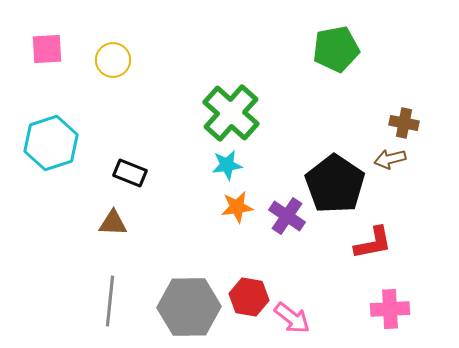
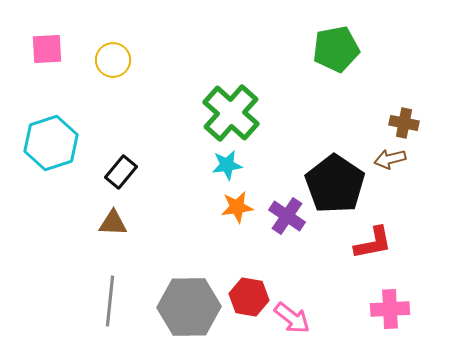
black rectangle: moved 9 px left, 1 px up; rotated 72 degrees counterclockwise
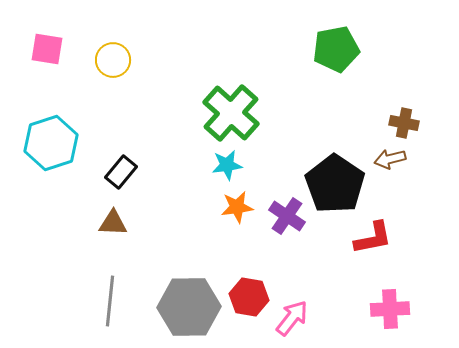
pink square: rotated 12 degrees clockwise
red L-shape: moved 5 px up
pink arrow: rotated 90 degrees counterclockwise
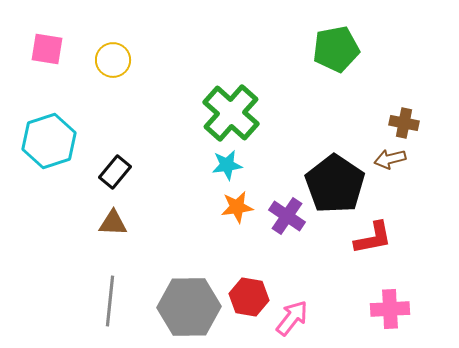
cyan hexagon: moved 2 px left, 2 px up
black rectangle: moved 6 px left
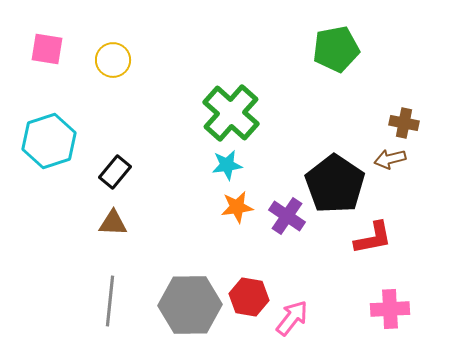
gray hexagon: moved 1 px right, 2 px up
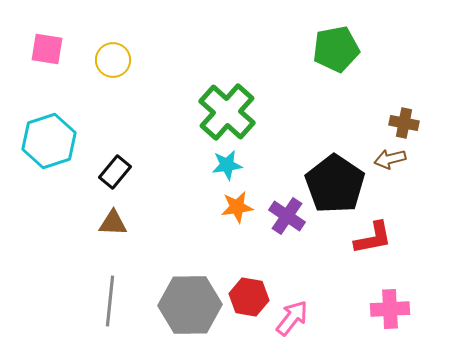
green cross: moved 4 px left, 1 px up
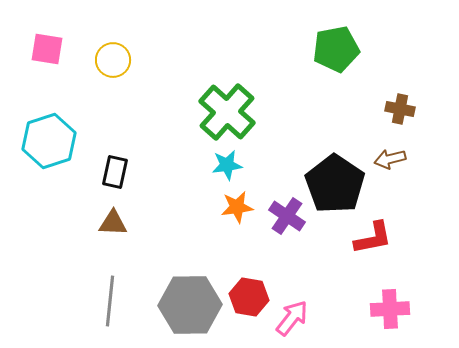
brown cross: moved 4 px left, 14 px up
black rectangle: rotated 28 degrees counterclockwise
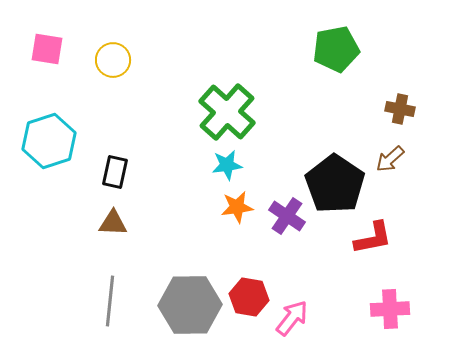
brown arrow: rotated 28 degrees counterclockwise
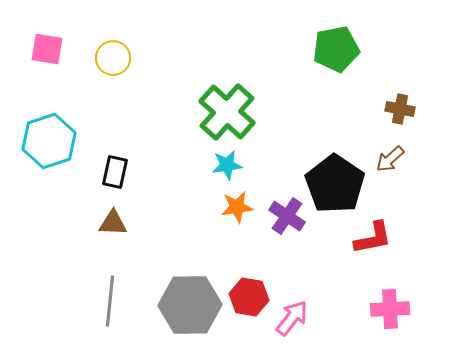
yellow circle: moved 2 px up
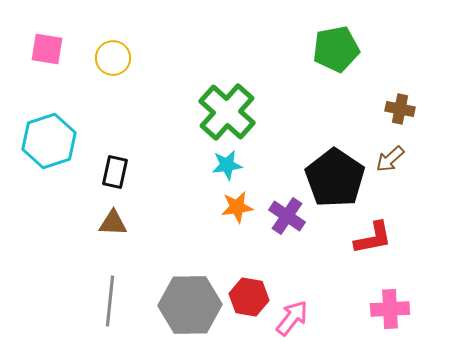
black pentagon: moved 6 px up
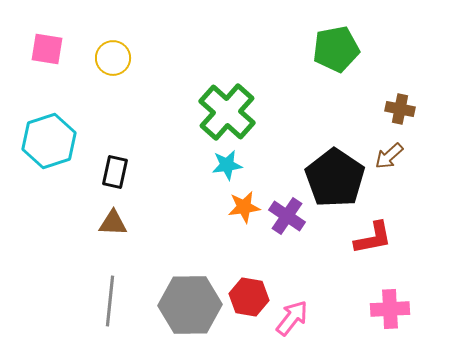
brown arrow: moved 1 px left, 3 px up
orange star: moved 7 px right
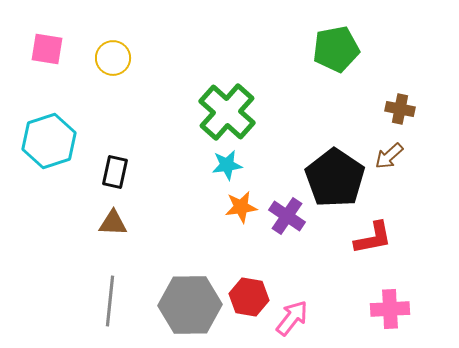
orange star: moved 3 px left
